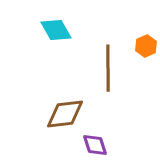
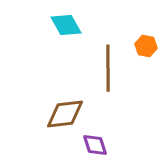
cyan diamond: moved 10 px right, 5 px up
orange hexagon: rotated 25 degrees counterclockwise
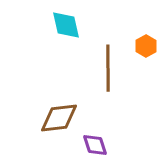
cyan diamond: rotated 16 degrees clockwise
orange hexagon: rotated 20 degrees clockwise
brown diamond: moved 6 px left, 4 px down
